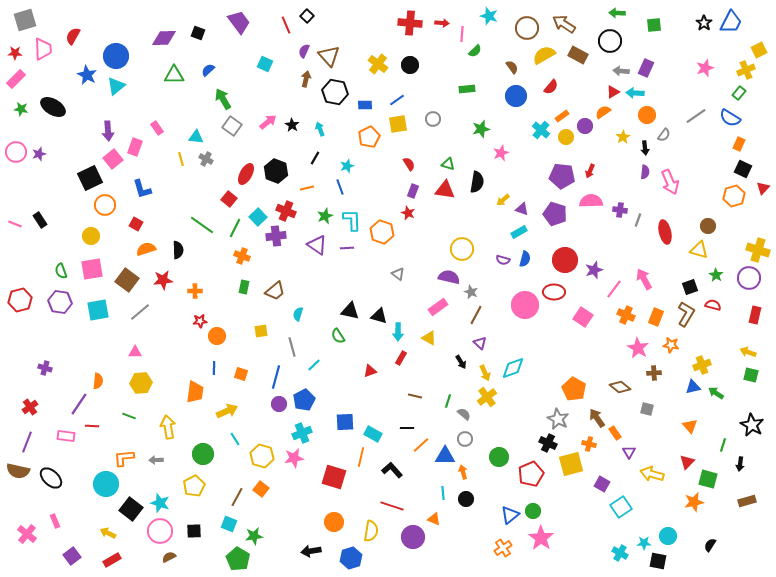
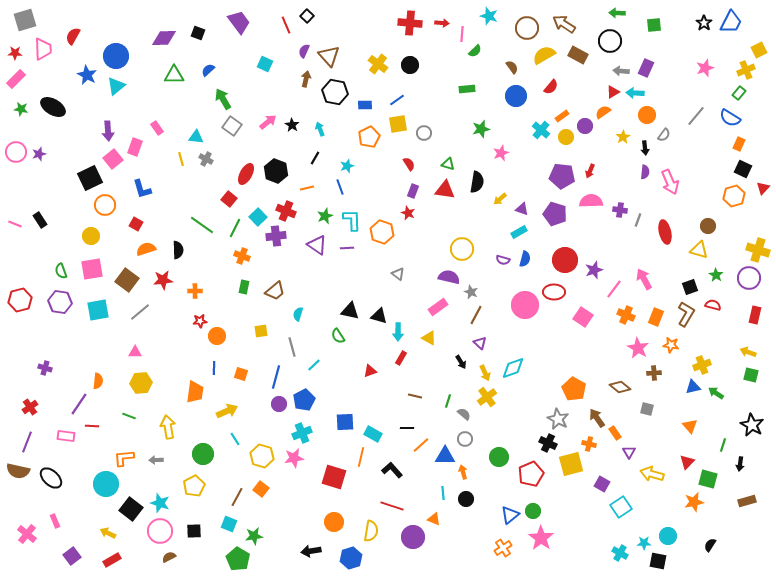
gray line at (696, 116): rotated 15 degrees counterclockwise
gray circle at (433, 119): moved 9 px left, 14 px down
yellow arrow at (503, 200): moved 3 px left, 1 px up
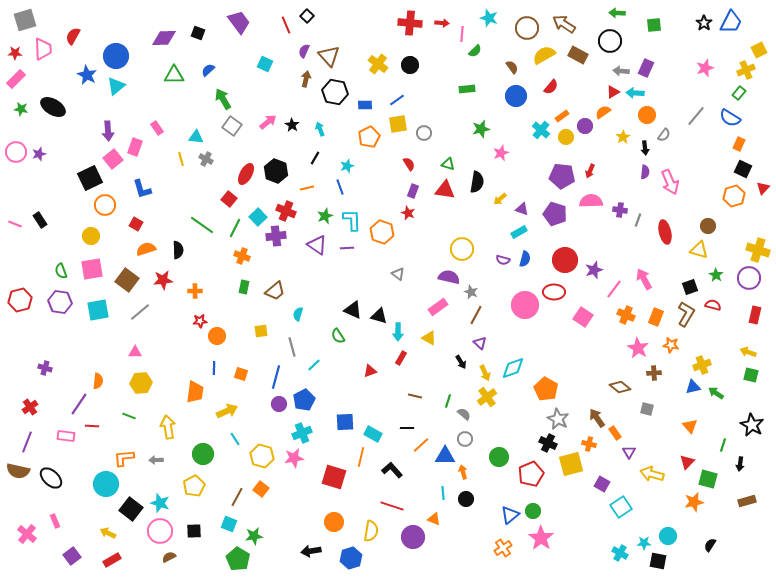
cyan star at (489, 16): moved 2 px down
black triangle at (350, 311): moved 3 px right, 1 px up; rotated 12 degrees clockwise
orange pentagon at (574, 389): moved 28 px left
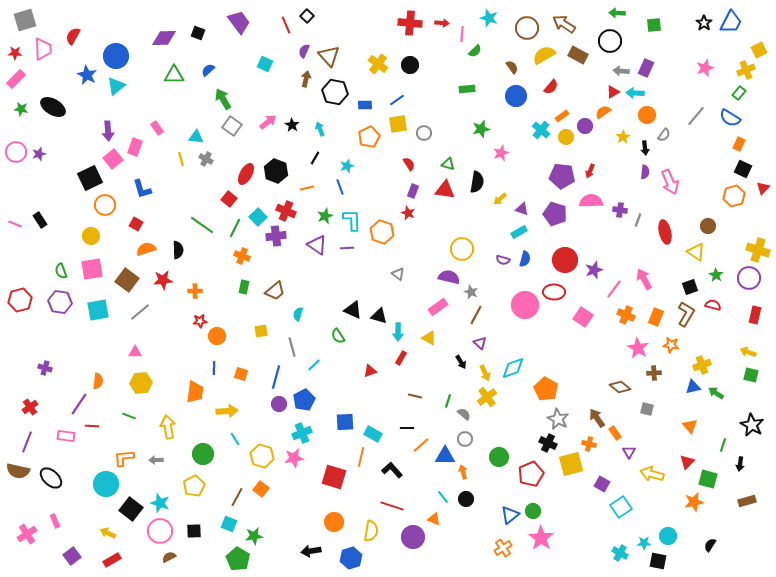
yellow triangle at (699, 250): moved 3 px left, 2 px down; rotated 18 degrees clockwise
yellow arrow at (227, 411): rotated 20 degrees clockwise
cyan line at (443, 493): moved 4 px down; rotated 32 degrees counterclockwise
pink cross at (27, 534): rotated 18 degrees clockwise
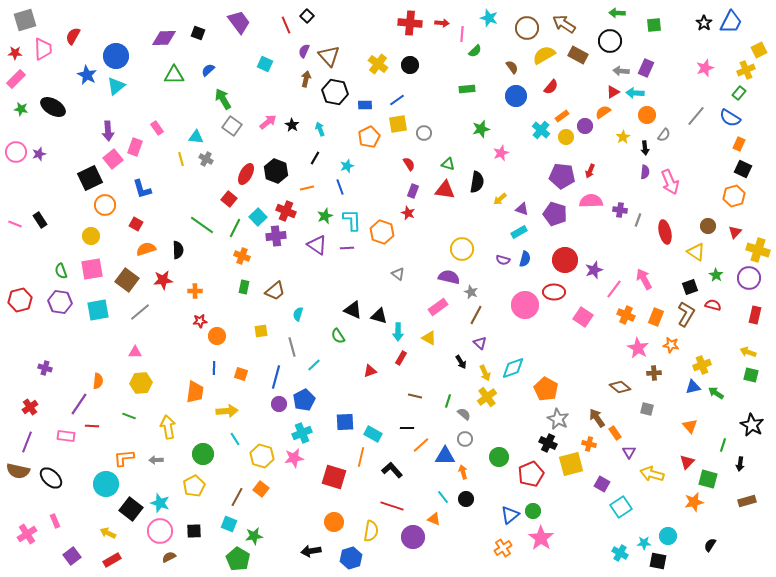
red triangle at (763, 188): moved 28 px left, 44 px down
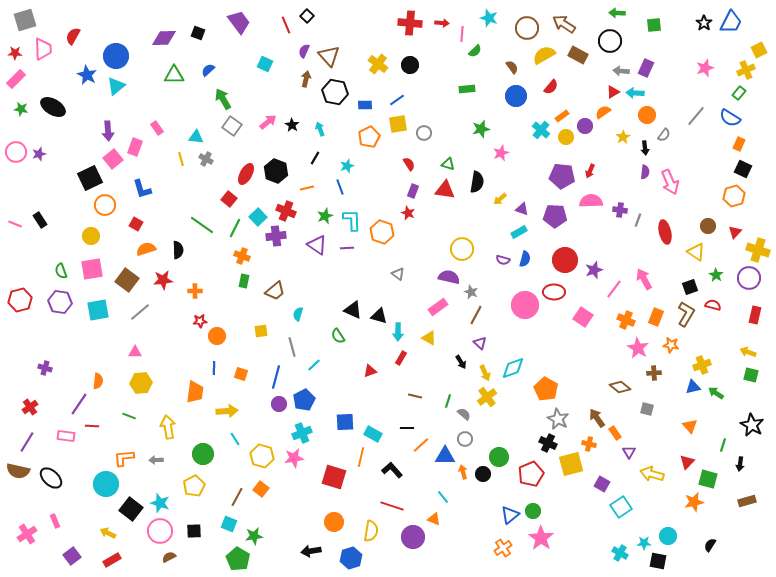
purple pentagon at (555, 214): moved 2 px down; rotated 15 degrees counterclockwise
green rectangle at (244, 287): moved 6 px up
orange cross at (626, 315): moved 5 px down
purple line at (27, 442): rotated 10 degrees clockwise
black circle at (466, 499): moved 17 px right, 25 px up
